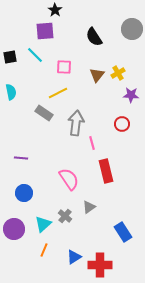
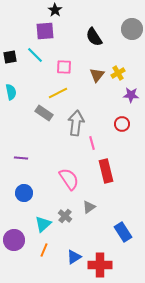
purple circle: moved 11 px down
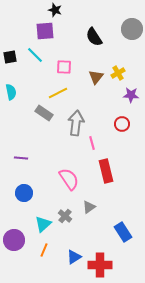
black star: rotated 16 degrees counterclockwise
brown triangle: moved 1 px left, 2 px down
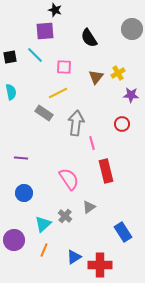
black semicircle: moved 5 px left, 1 px down
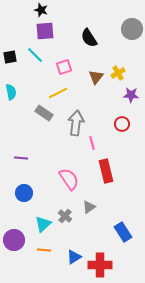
black star: moved 14 px left
pink square: rotated 21 degrees counterclockwise
orange line: rotated 72 degrees clockwise
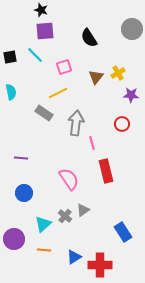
gray triangle: moved 6 px left, 3 px down
purple circle: moved 1 px up
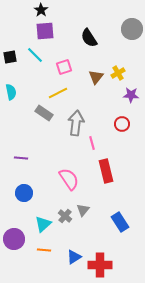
black star: rotated 16 degrees clockwise
gray triangle: rotated 16 degrees counterclockwise
blue rectangle: moved 3 px left, 10 px up
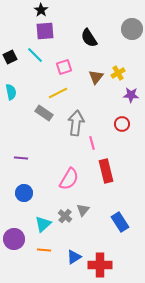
black square: rotated 16 degrees counterclockwise
pink semicircle: rotated 65 degrees clockwise
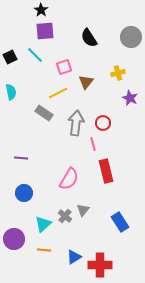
gray circle: moved 1 px left, 8 px down
yellow cross: rotated 16 degrees clockwise
brown triangle: moved 10 px left, 5 px down
purple star: moved 1 px left, 3 px down; rotated 21 degrees clockwise
red circle: moved 19 px left, 1 px up
pink line: moved 1 px right, 1 px down
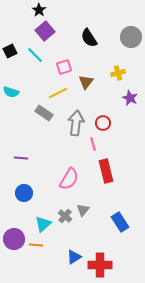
black star: moved 2 px left
purple square: rotated 36 degrees counterclockwise
black square: moved 6 px up
cyan semicircle: rotated 119 degrees clockwise
orange line: moved 8 px left, 5 px up
